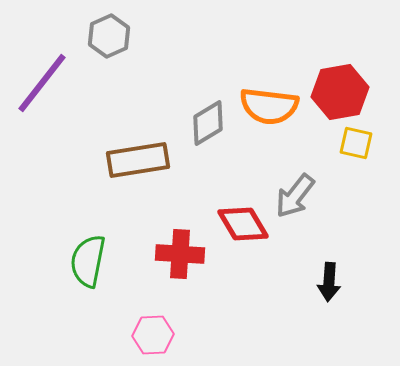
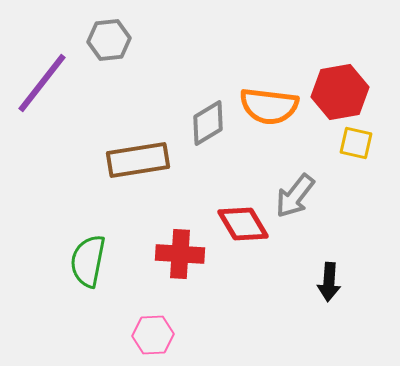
gray hexagon: moved 4 px down; rotated 18 degrees clockwise
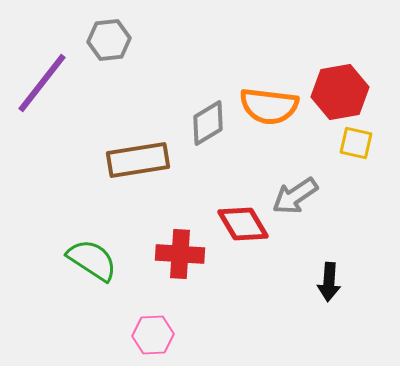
gray arrow: rotated 18 degrees clockwise
green semicircle: moved 4 px right, 1 px up; rotated 112 degrees clockwise
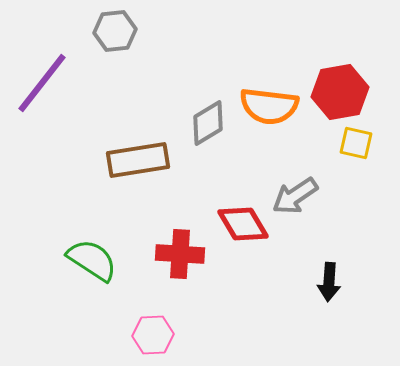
gray hexagon: moved 6 px right, 9 px up
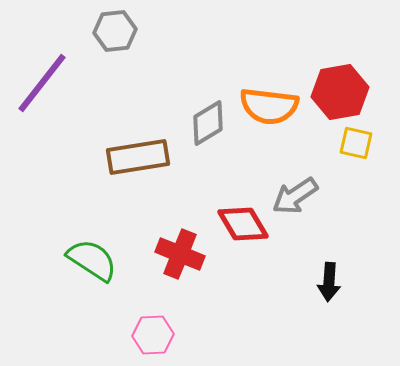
brown rectangle: moved 3 px up
red cross: rotated 18 degrees clockwise
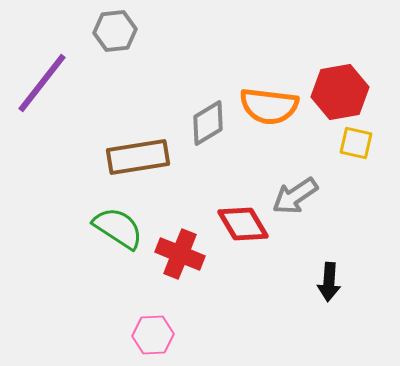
green semicircle: moved 26 px right, 32 px up
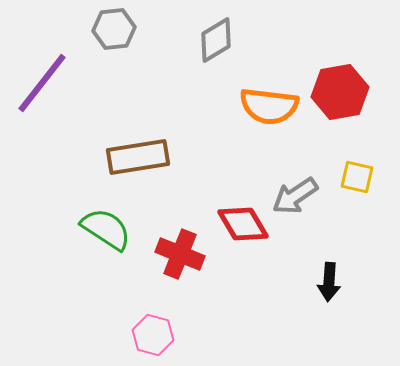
gray hexagon: moved 1 px left, 2 px up
gray diamond: moved 8 px right, 83 px up
yellow square: moved 1 px right, 34 px down
green semicircle: moved 12 px left, 1 px down
pink hexagon: rotated 18 degrees clockwise
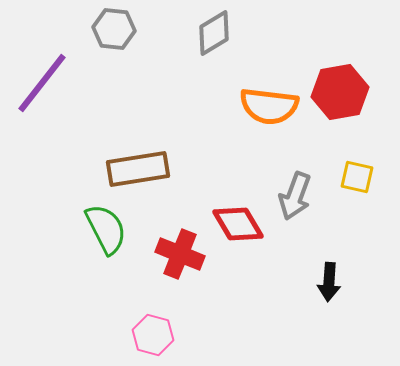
gray hexagon: rotated 12 degrees clockwise
gray diamond: moved 2 px left, 7 px up
brown rectangle: moved 12 px down
gray arrow: rotated 36 degrees counterclockwise
red diamond: moved 5 px left
green semicircle: rotated 30 degrees clockwise
